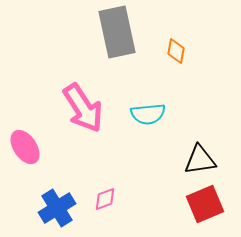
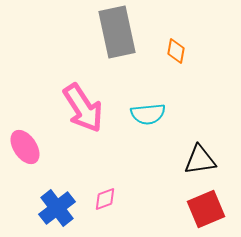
red square: moved 1 px right, 5 px down
blue cross: rotated 6 degrees counterclockwise
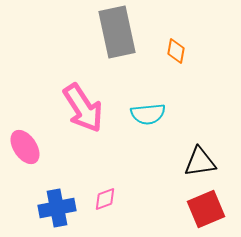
black triangle: moved 2 px down
blue cross: rotated 27 degrees clockwise
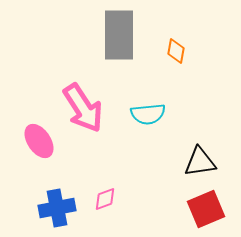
gray rectangle: moved 2 px right, 3 px down; rotated 12 degrees clockwise
pink ellipse: moved 14 px right, 6 px up
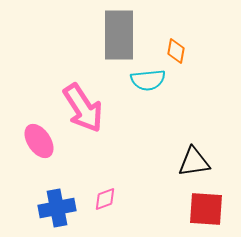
cyan semicircle: moved 34 px up
black triangle: moved 6 px left
red square: rotated 27 degrees clockwise
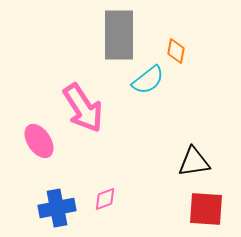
cyan semicircle: rotated 32 degrees counterclockwise
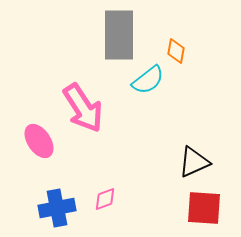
black triangle: rotated 16 degrees counterclockwise
red square: moved 2 px left, 1 px up
